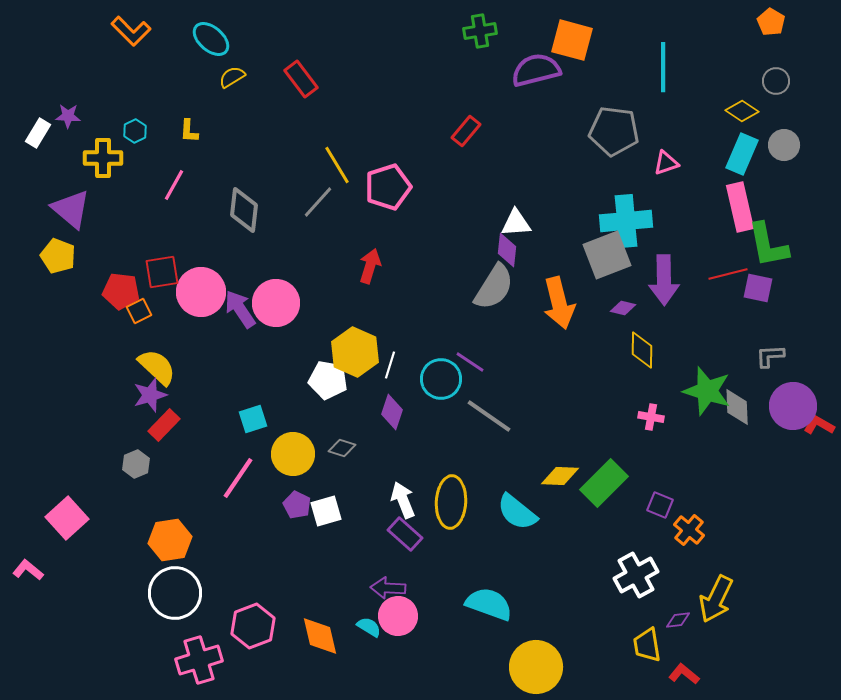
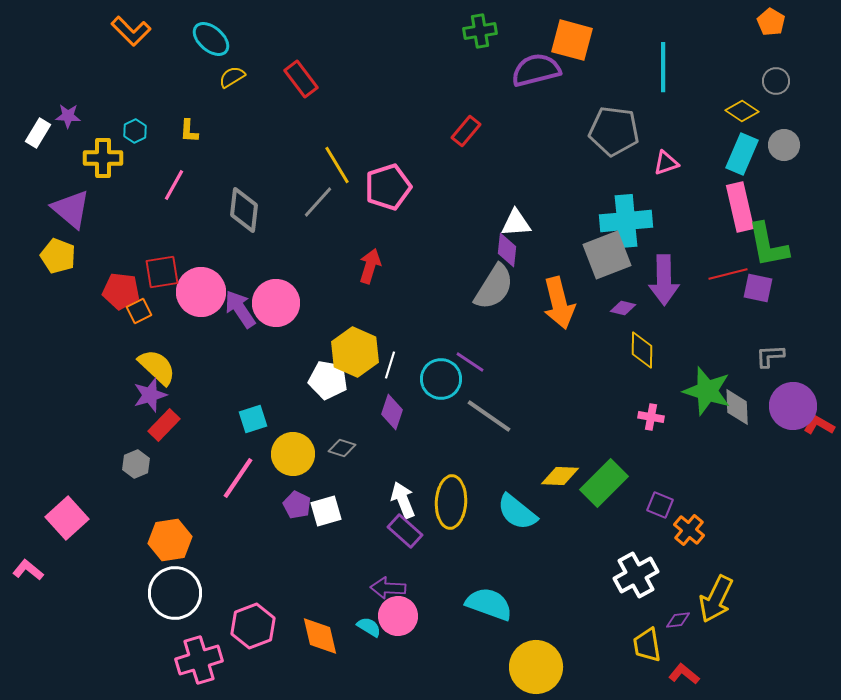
purple rectangle at (405, 534): moved 3 px up
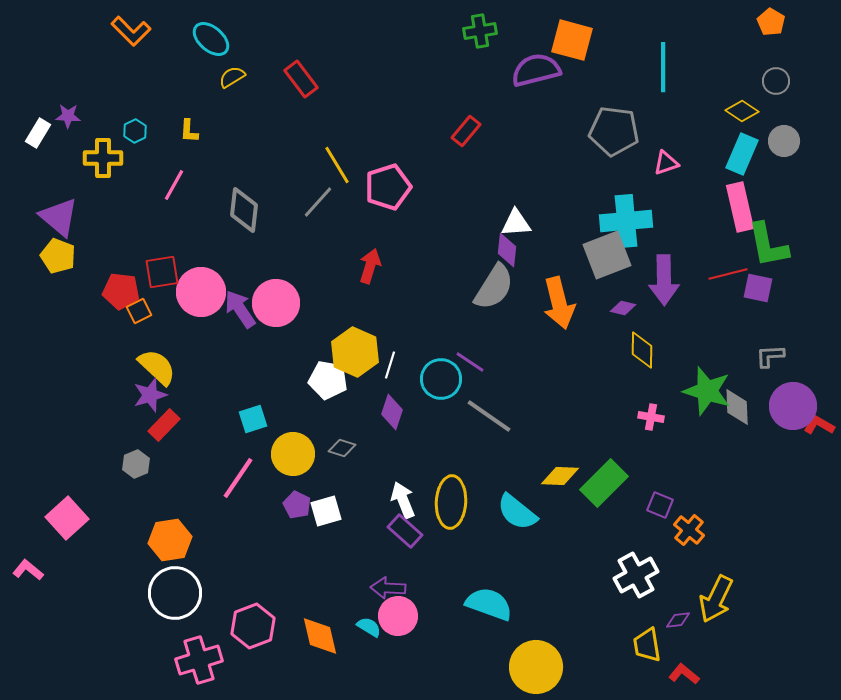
gray circle at (784, 145): moved 4 px up
purple triangle at (71, 209): moved 12 px left, 8 px down
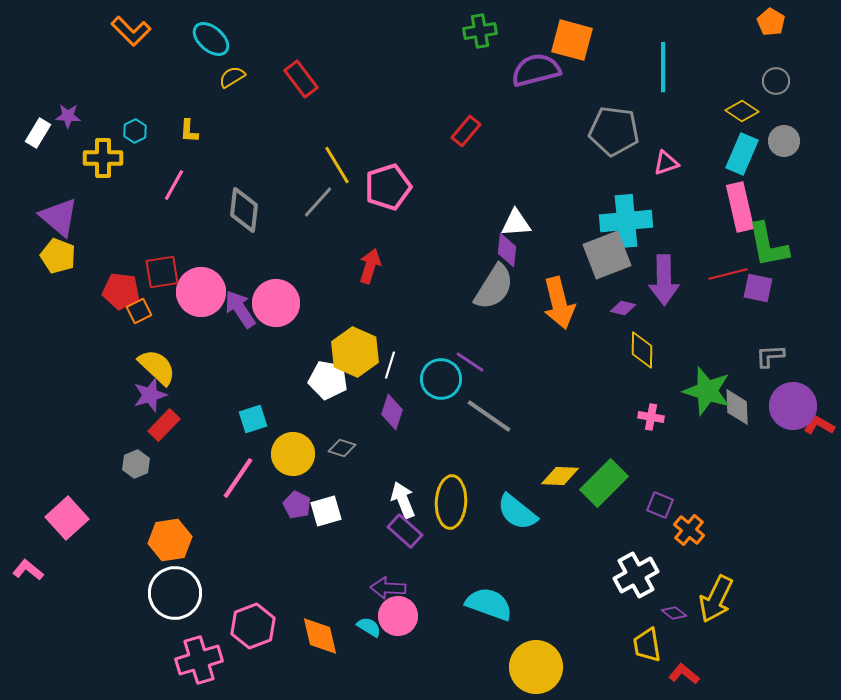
purple diamond at (678, 620): moved 4 px left, 7 px up; rotated 45 degrees clockwise
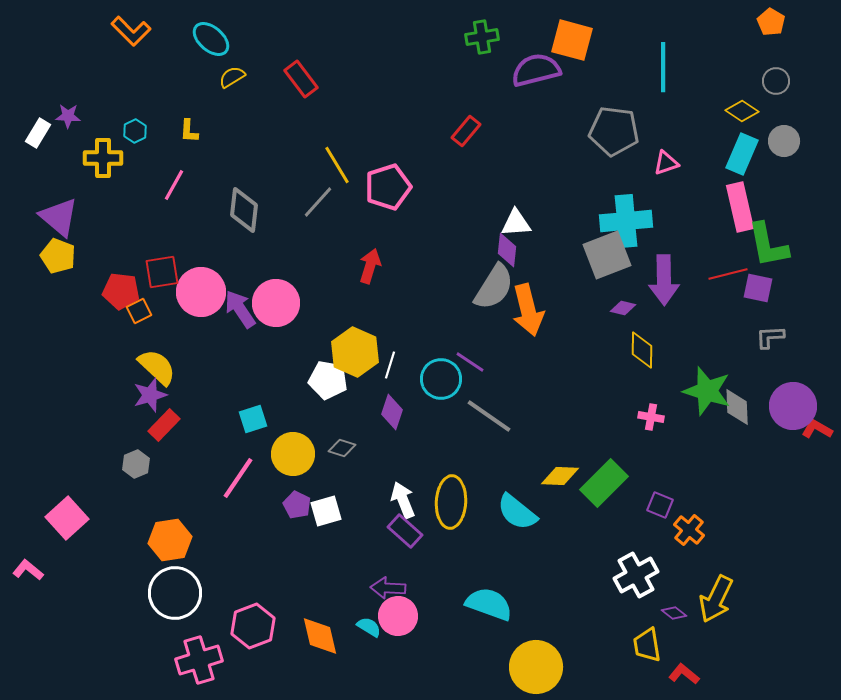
green cross at (480, 31): moved 2 px right, 6 px down
orange arrow at (559, 303): moved 31 px left, 7 px down
gray L-shape at (770, 356): moved 19 px up
red L-shape at (819, 425): moved 2 px left, 4 px down
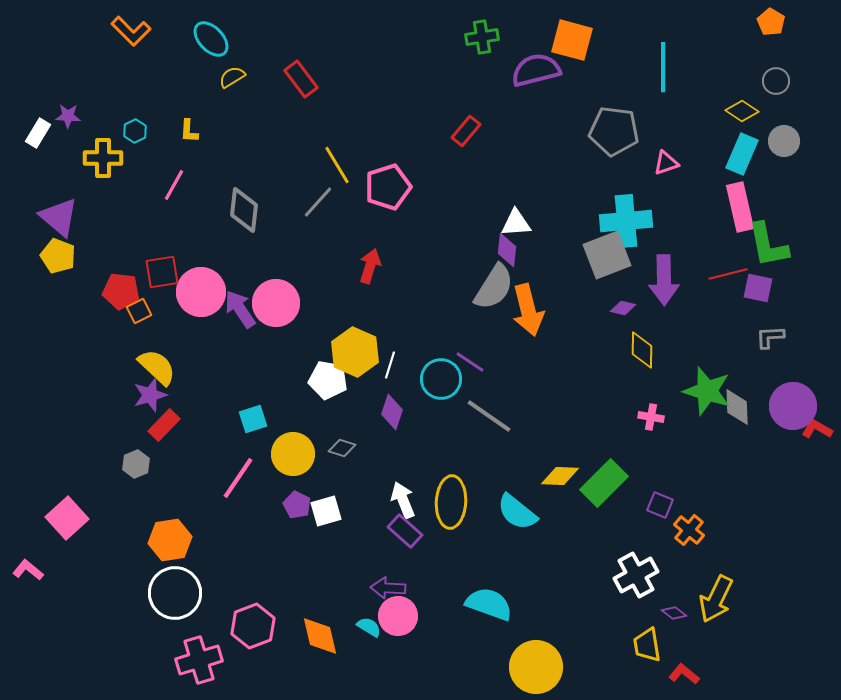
cyan ellipse at (211, 39): rotated 6 degrees clockwise
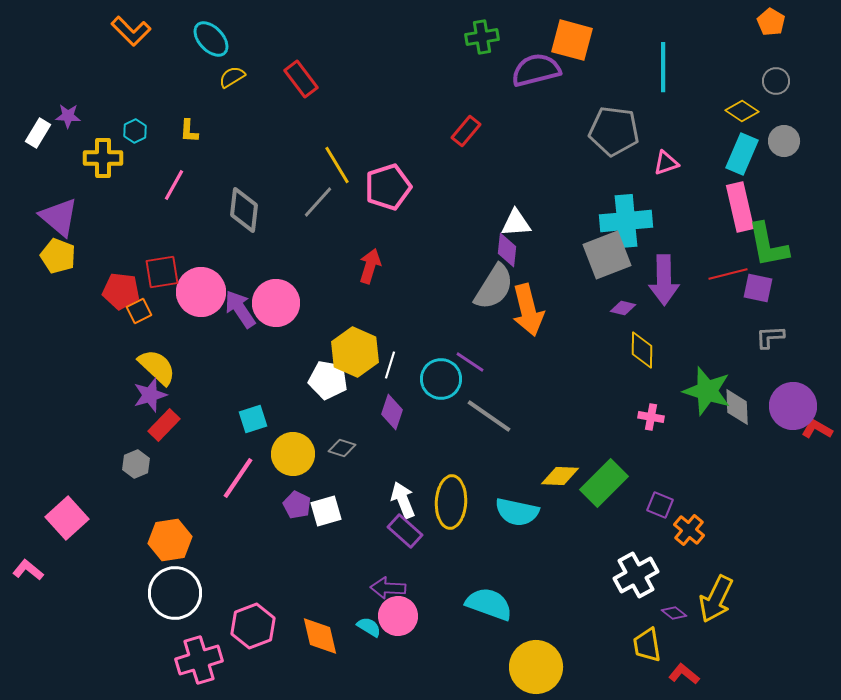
cyan semicircle at (517, 512): rotated 27 degrees counterclockwise
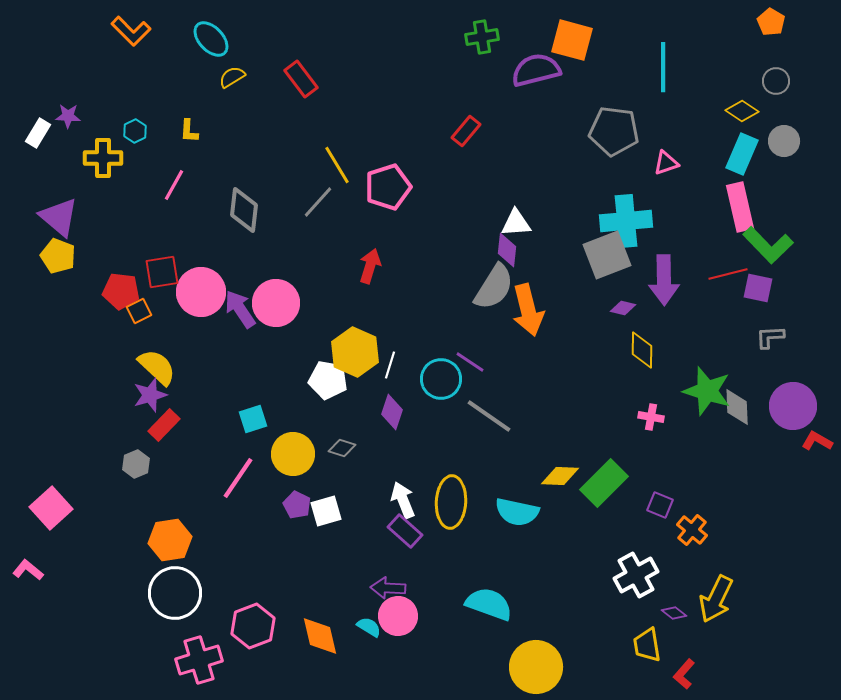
green L-shape at (768, 245): rotated 33 degrees counterclockwise
red L-shape at (817, 429): moved 12 px down
pink square at (67, 518): moved 16 px left, 10 px up
orange cross at (689, 530): moved 3 px right
red L-shape at (684, 674): rotated 88 degrees counterclockwise
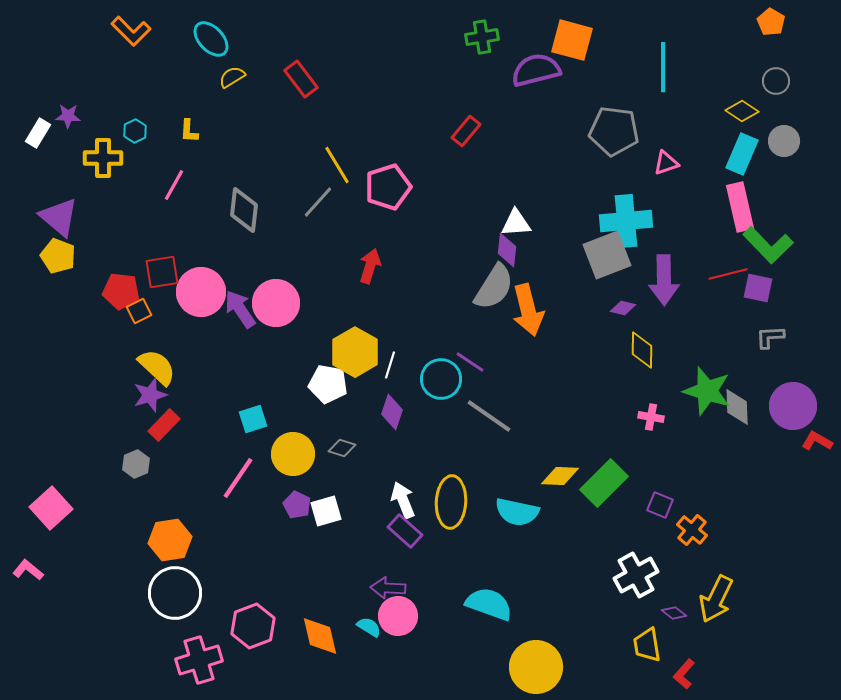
yellow hexagon at (355, 352): rotated 6 degrees clockwise
white pentagon at (328, 380): moved 4 px down
